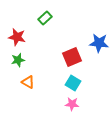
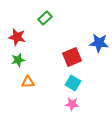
orange triangle: rotated 32 degrees counterclockwise
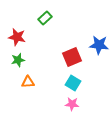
blue star: moved 2 px down
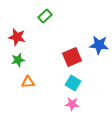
green rectangle: moved 2 px up
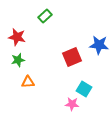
cyan square: moved 11 px right, 6 px down
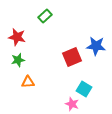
blue star: moved 3 px left, 1 px down
pink star: rotated 16 degrees clockwise
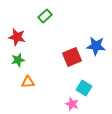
cyan square: moved 1 px up
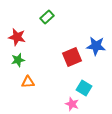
green rectangle: moved 2 px right, 1 px down
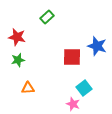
blue star: moved 1 px right; rotated 12 degrees clockwise
red square: rotated 24 degrees clockwise
orange triangle: moved 6 px down
cyan square: rotated 21 degrees clockwise
pink star: moved 1 px right
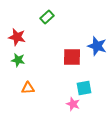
green star: rotated 24 degrees clockwise
cyan square: rotated 28 degrees clockwise
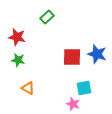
blue star: moved 8 px down
orange triangle: rotated 32 degrees clockwise
